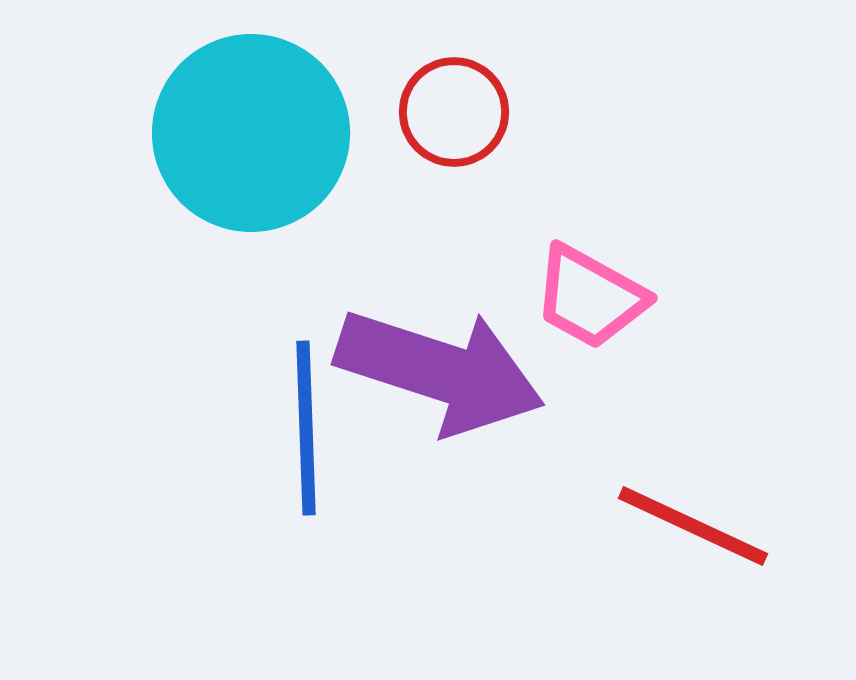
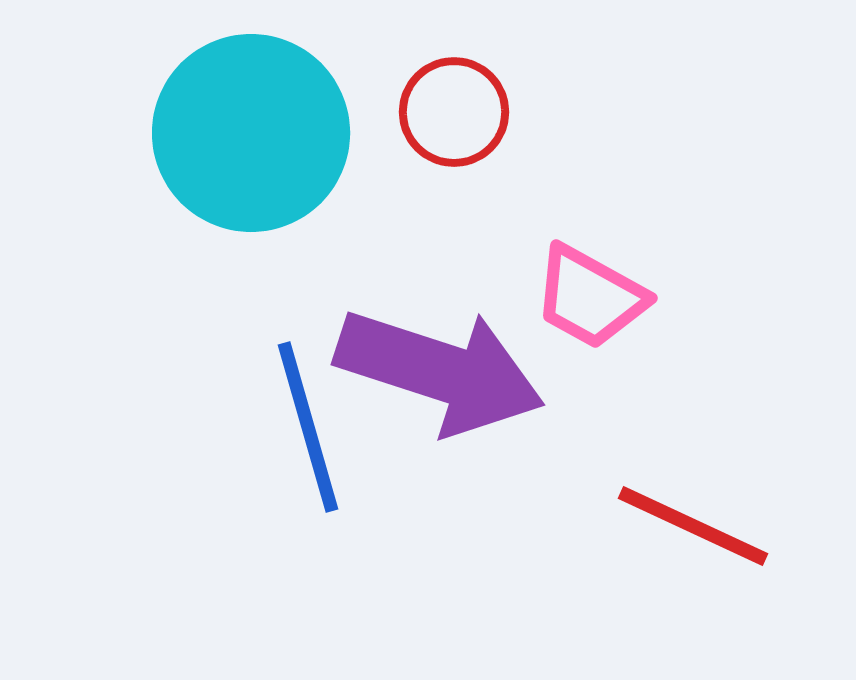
blue line: moved 2 px right, 1 px up; rotated 14 degrees counterclockwise
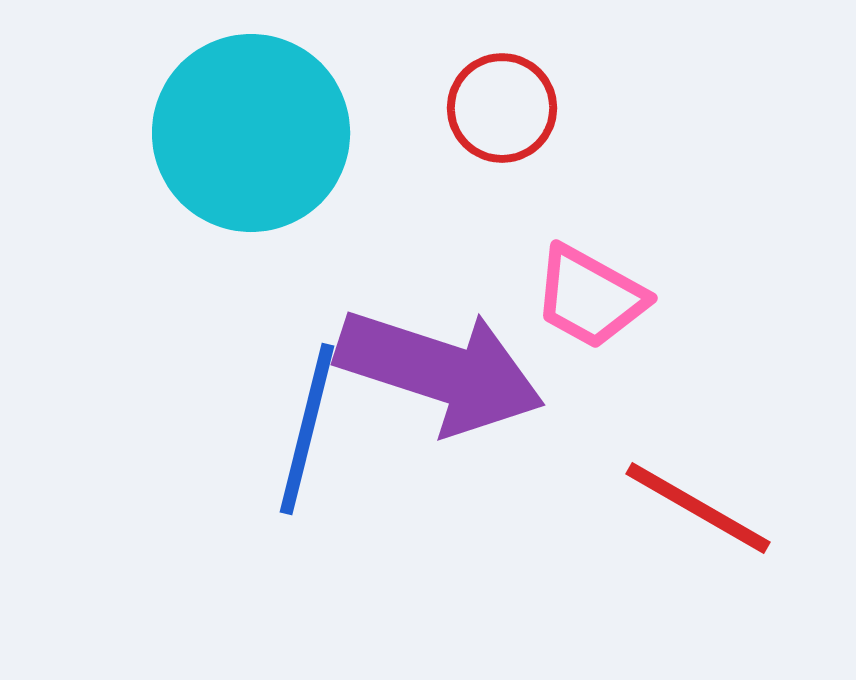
red circle: moved 48 px right, 4 px up
blue line: moved 1 px left, 2 px down; rotated 30 degrees clockwise
red line: moved 5 px right, 18 px up; rotated 5 degrees clockwise
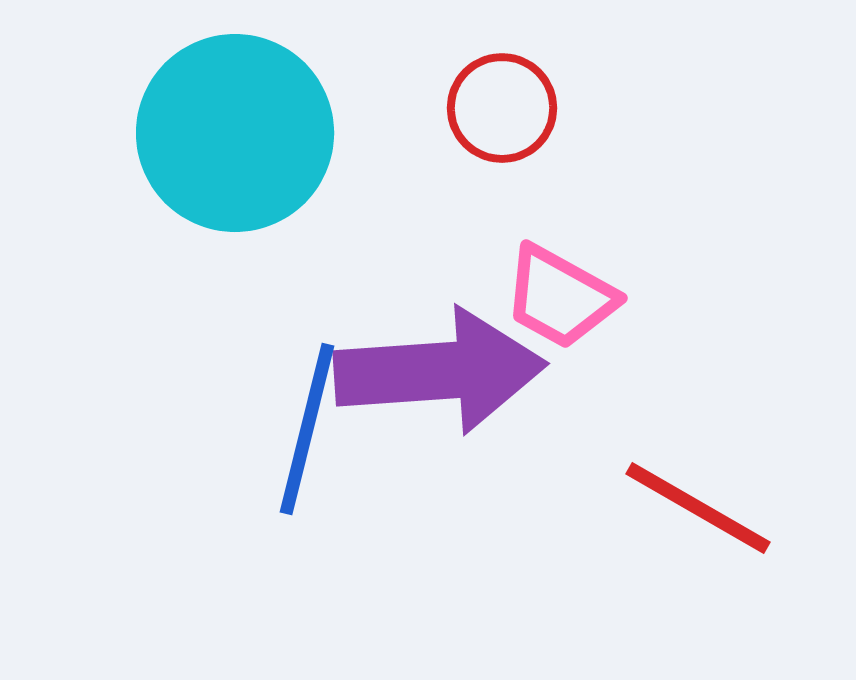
cyan circle: moved 16 px left
pink trapezoid: moved 30 px left
purple arrow: rotated 22 degrees counterclockwise
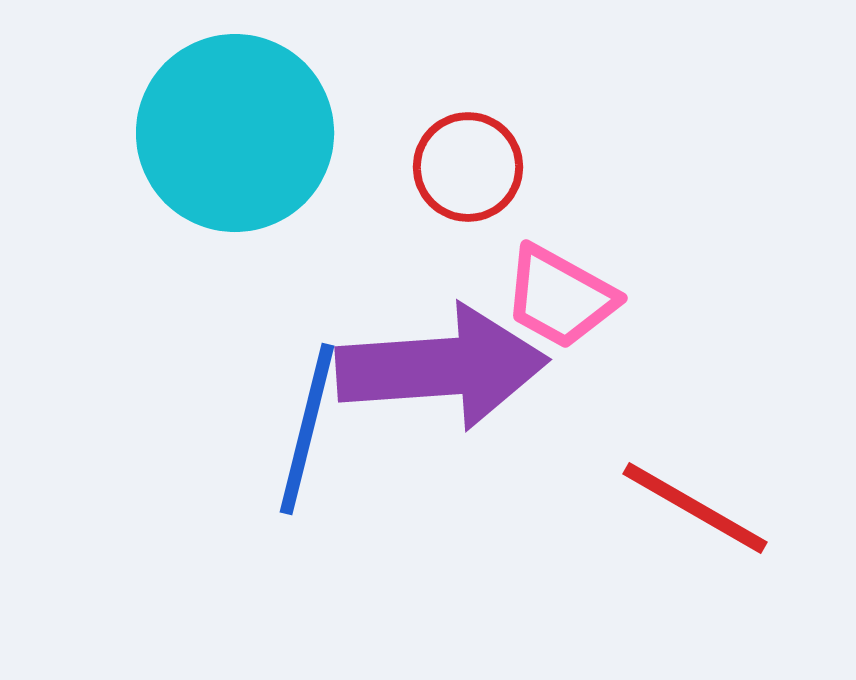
red circle: moved 34 px left, 59 px down
purple arrow: moved 2 px right, 4 px up
red line: moved 3 px left
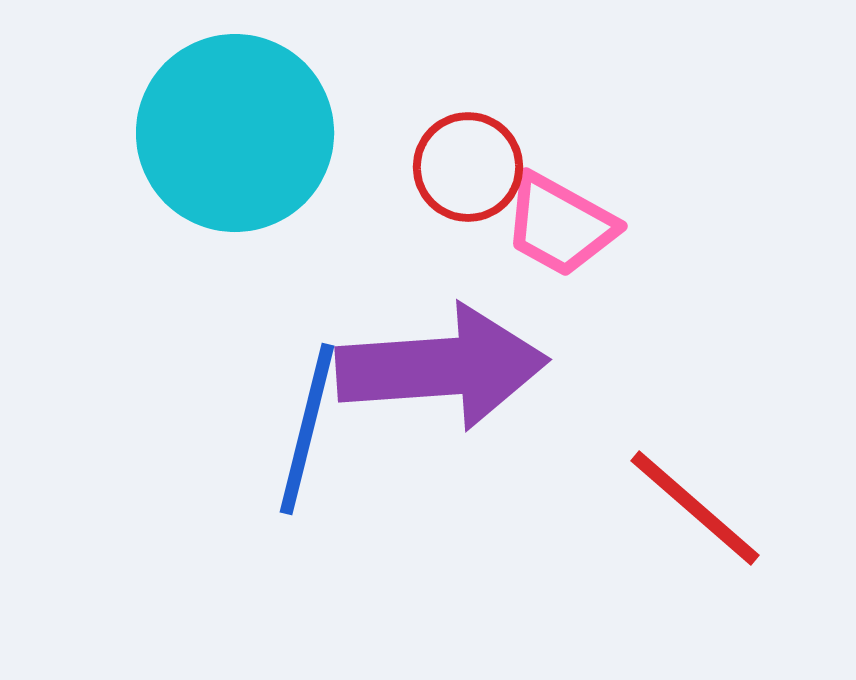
pink trapezoid: moved 72 px up
red line: rotated 11 degrees clockwise
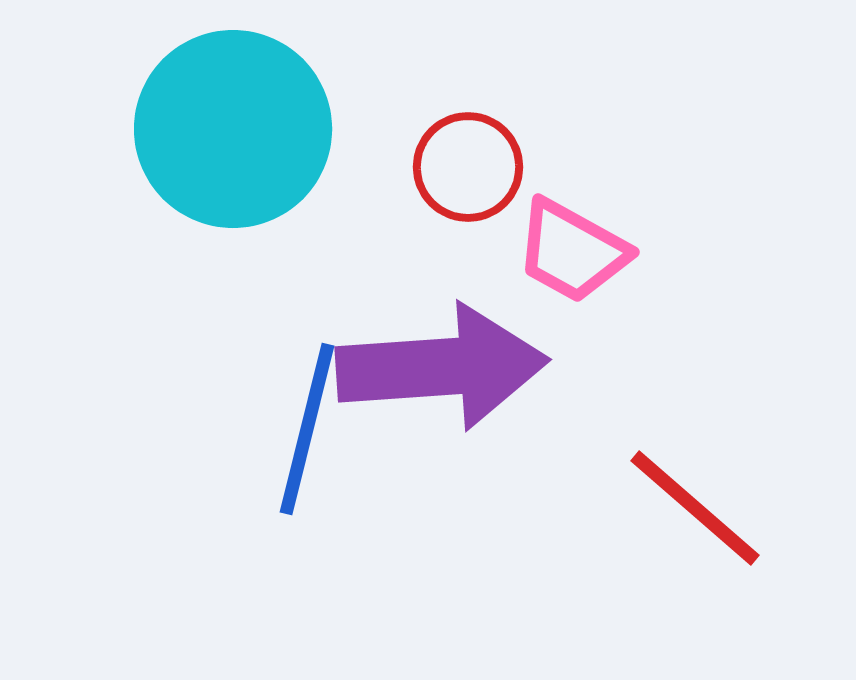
cyan circle: moved 2 px left, 4 px up
pink trapezoid: moved 12 px right, 26 px down
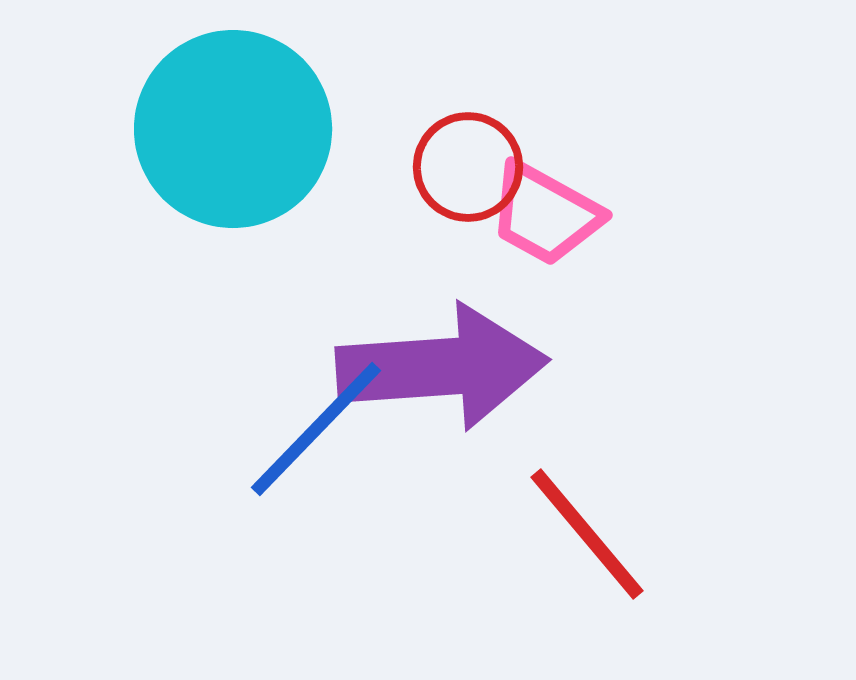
pink trapezoid: moved 27 px left, 37 px up
blue line: moved 9 px right; rotated 30 degrees clockwise
red line: moved 108 px left, 26 px down; rotated 9 degrees clockwise
